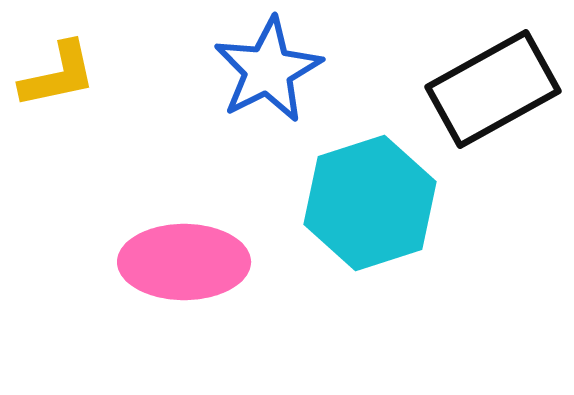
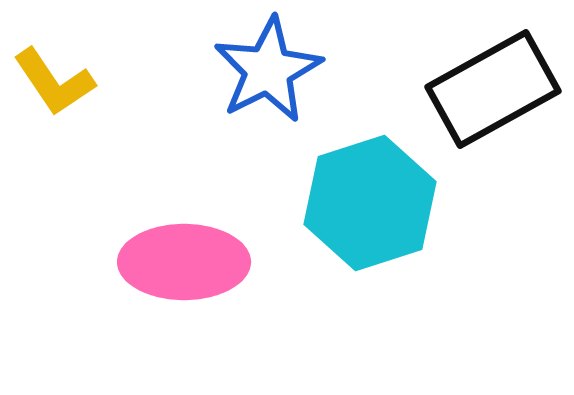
yellow L-shape: moved 4 px left, 7 px down; rotated 68 degrees clockwise
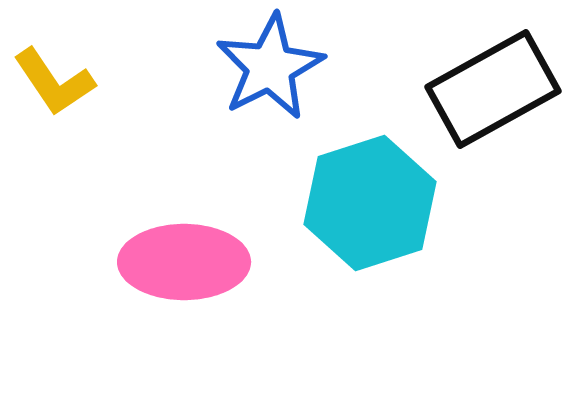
blue star: moved 2 px right, 3 px up
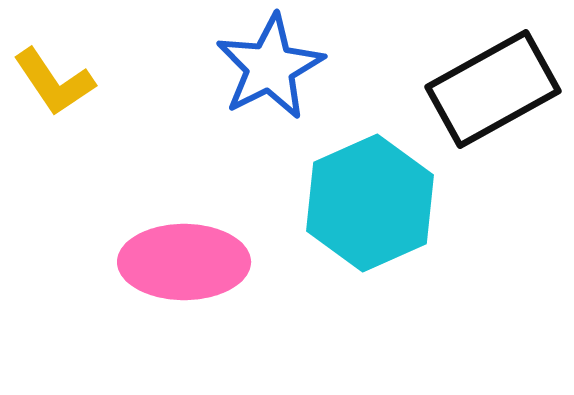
cyan hexagon: rotated 6 degrees counterclockwise
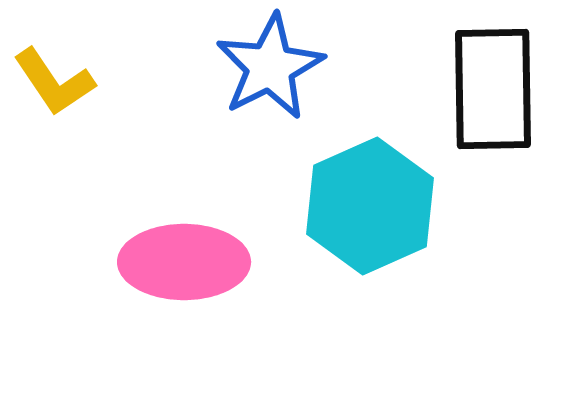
black rectangle: rotated 62 degrees counterclockwise
cyan hexagon: moved 3 px down
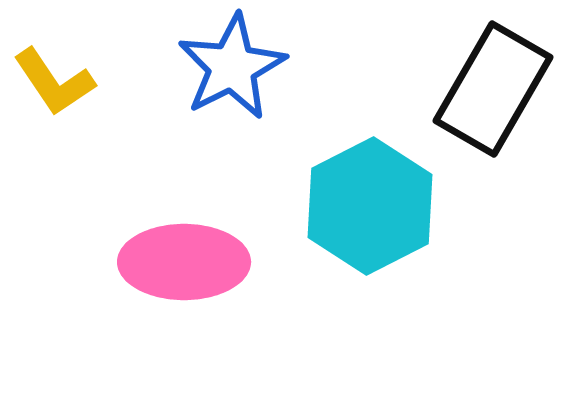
blue star: moved 38 px left
black rectangle: rotated 31 degrees clockwise
cyan hexagon: rotated 3 degrees counterclockwise
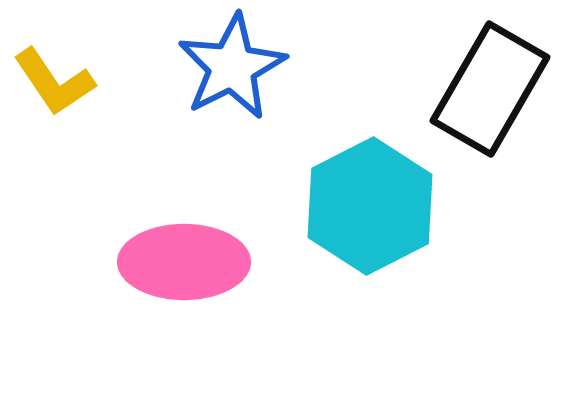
black rectangle: moved 3 px left
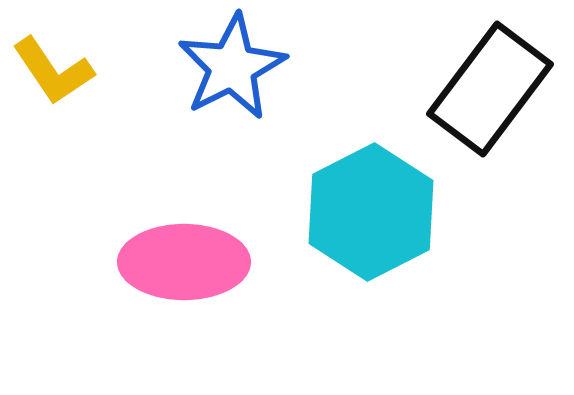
yellow L-shape: moved 1 px left, 11 px up
black rectangle: rotated 7 degrees clockwise
cyan hexagon: moved 1 px right, 6 px down
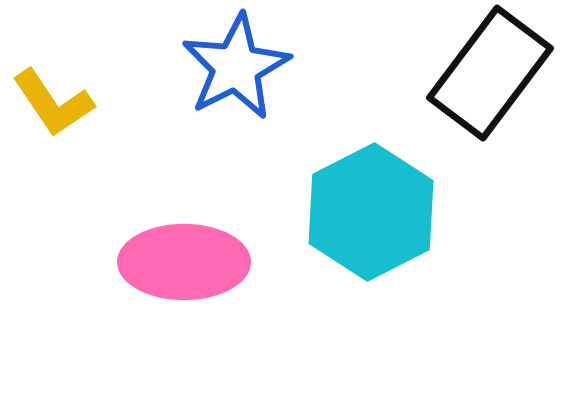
blue star: moved 4 px right
yellow L-shape: moved 32 px down
black rectangle: moved 16 px up
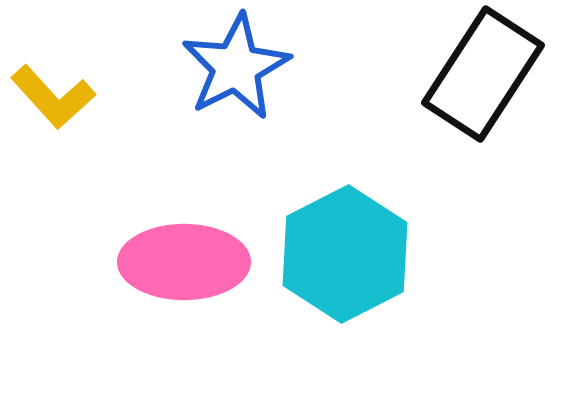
black rectangle: moved 7 px left, 1 px down; rotated 4 degrees counterclockwise
yellow L-shape: moved 6 px up; rotated 8 degrees counterclockwise
cyan hexagon: moved 26 px left, 42 px down
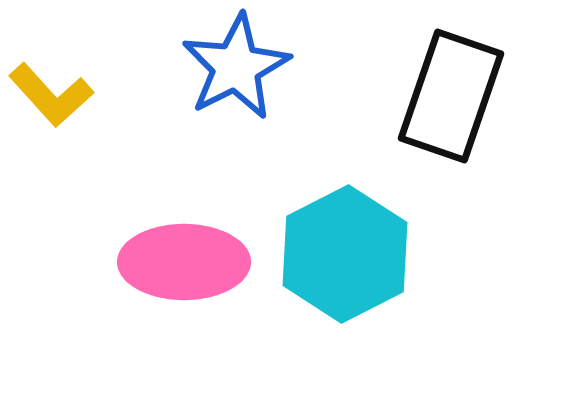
black rectangle: moved 32 px left, 22 px down; rotated 14 degrees counterclockwise
yellow L-shape: moved 2 px left, 2 px up
